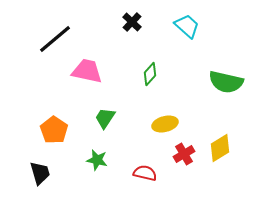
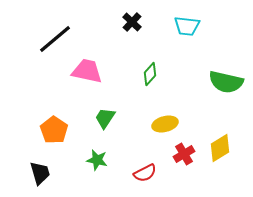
cyan trapezoid: rotated 144 degrees clockwise
red semicircle: rotated 140 degrees clockwise
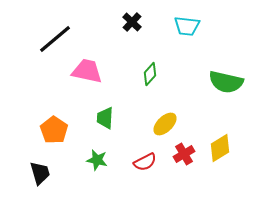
green trapezoid: rotated 30 degrees counterclockwise
yellow ellipse: rotated 30 degrees counterclockwise
red semicircle: moved 11 px up
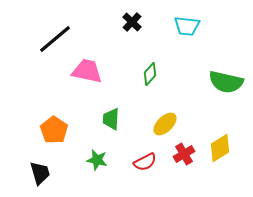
green trapezoid: moved 6 px right, 1 px down
